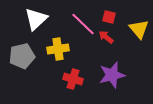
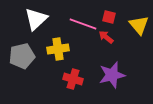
pink line: rotated 24 degrees counterclockwise
yellow triangle: moved 4 px up
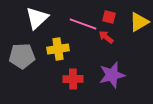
white triangle: moved 1 px right, 1 px up
yellow triangle: moved 3 px up; rotated 40 degrees clockwise
gray pentagon: rotated 10 degrees clockwise
red cross: rotated 18 degrees counterclockwise
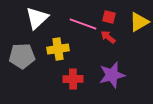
red arrow: moved 2 px right
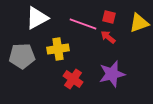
white triangle: rotated 15 degrees clockwise
yellow triangle: moved 1 px down; rotated 10 degrees clockwise
purple star: moved 1 px up
red cross: rotated 36 degrees clockwise
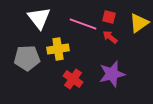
white triangle: moved 2 px right; rotated 40 degrees counterclockwise
yellow triangle: rotated 15 degrees counterclockwise
red arrow: moved 2 px right
gray pentagon: moved 5 px right, 2 px down
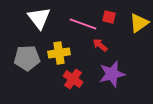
red arrow: moved 10 px left, 8 px down
yellow cross: moved 1 px right, 4 px down
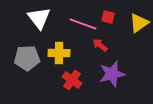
red square: moved 1 px left
yellow cross: rotated 10 degrees clockwise
red cross: moved 1 px left, 1 px down
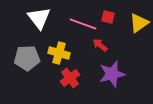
yellow cross: rotated 15 degrees clockwise
red cross: moved 2 px left, 2 px up; rotated 18 degrees clockwise
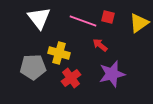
pink line: moved 3 px up
gray pentagon: moved 6 px right, 9 px down
red cross: moved 1 px right
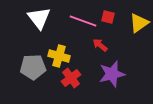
yellow cross: moved 3 px down
